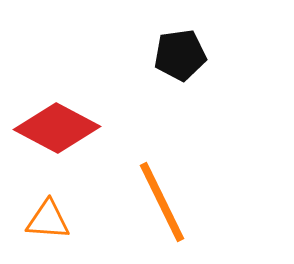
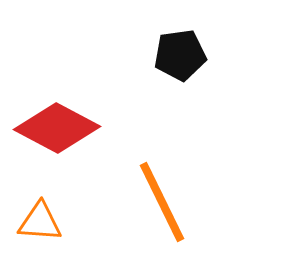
orange triangle: moved 8 px left, 2 px down
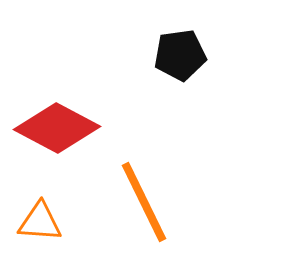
orange line: moved 18 px left
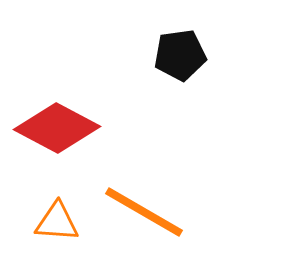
orange line: moved 10 px down; rotated 34 degrees counterclockwise
orange triangle: moved 17 px right
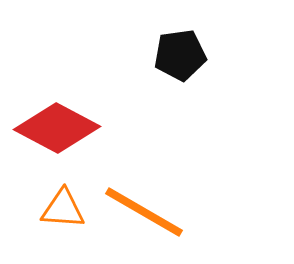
orange triangle: moved 6 px right, 13 px up
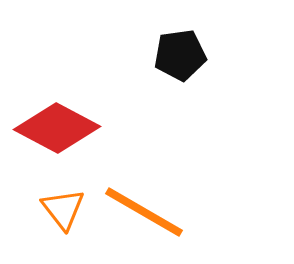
orange triangle: rotated 48 degrees clockwise
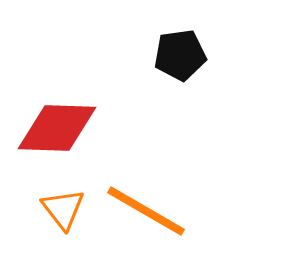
red diamond: rotated 26 degrees counterclockwise
orange line: moved 2 px right, 1 px up
